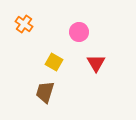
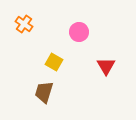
red triangle: moved 10 px right, 3 px down
brown trapezoid: moved 1 px left
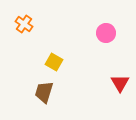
pink circle: moved 27 px right, 1 px down
red triangle: moved 14 px right, 17 px down
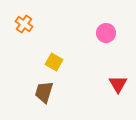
red triangle: moved 2 px left, 1 px down
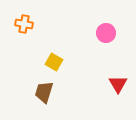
orange cross: rotated 24 degrees counterclockwise
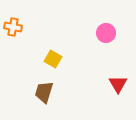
orange cross: moved 11 px left, 3 px down
yellow square: moved 1 px left, 3 px up
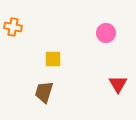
yellow square: rotated 30 degrees counterclockwise
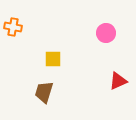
red triangle: moved 3 px up; rotated 36 degrees clockwise
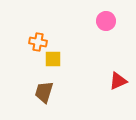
orange cross: moved 25 px right, 15 px down
pink circle: moved 12 px up
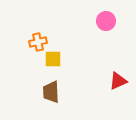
orange cross: rotated 24 degrees counterclockwise
brown trapezoid: moved 7 px right; rotated 20 degrees counterclockwise
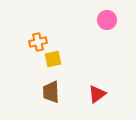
pink circle: moved 1 px right, 1 px up
yellow square: rotated 12 degrees counterclockwise
red triangle: moved 21 px left, 13 px down; rotated 12 degrees counterclockwise
